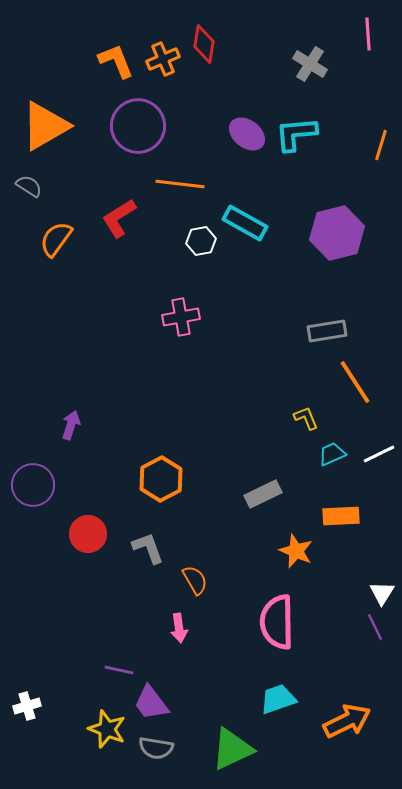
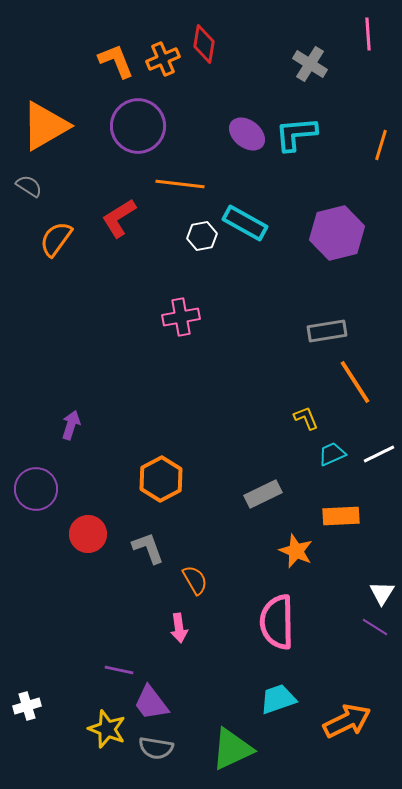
white hexagon at (201, 241): moved 1 px right, 5 px up
purple circle at (33, 485): moved 3 px right, 4 px down
purple line at (375, 627): rotated 32 degrees counterclockwise
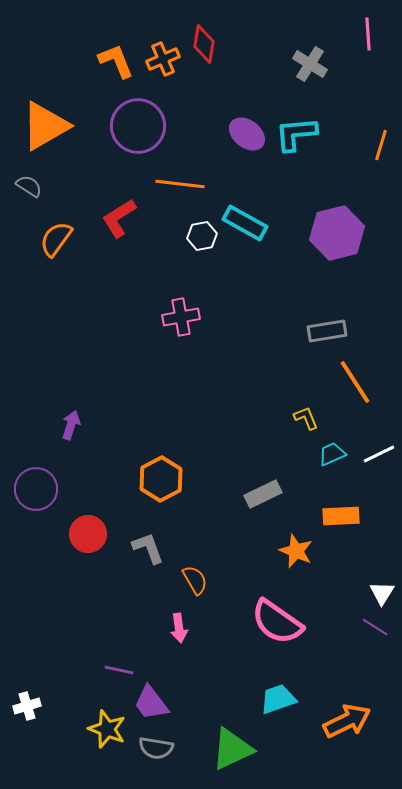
pink semicircle at (277, 622): rotated 54 degrees counterclockwise
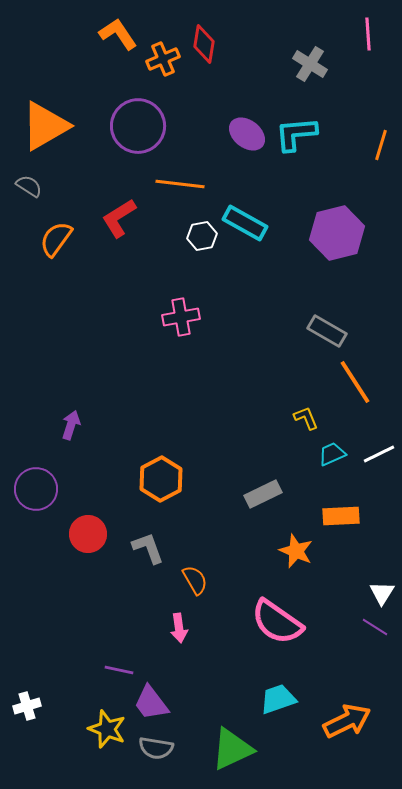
orange L-shape at (116, 61): moved 2 px right, 27 px up; rotated 12 degrees counterclockwise
gray rectangle at (327, 331): rotated 39 degrees clockwise
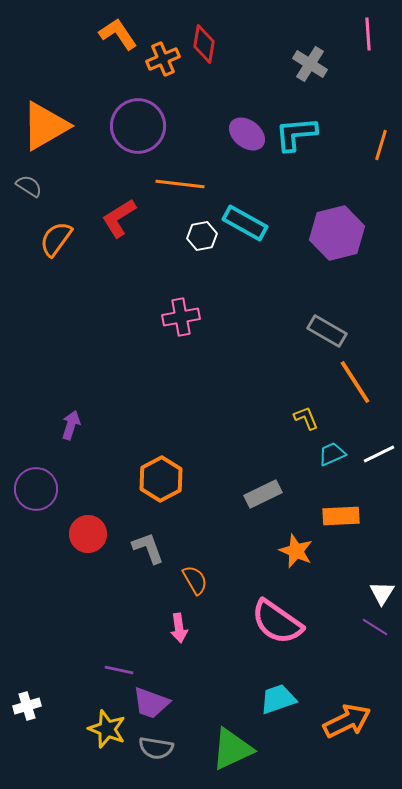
purple trapezoid at (151, 703): rotated 33 degrees counterclockwise
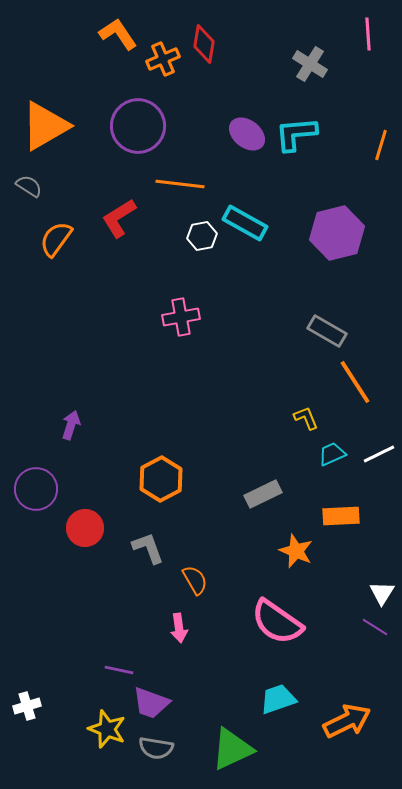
red circle at (88, 534): moved 3 px left, 6 px up
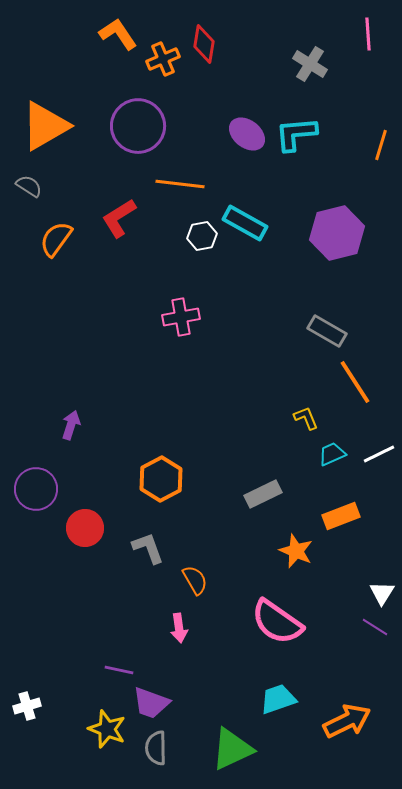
orange rectangle at (341, 516): rotated 18 degrees counterclockwise
gray semicircle at (156, 748): rotated 80 degrees clockwise
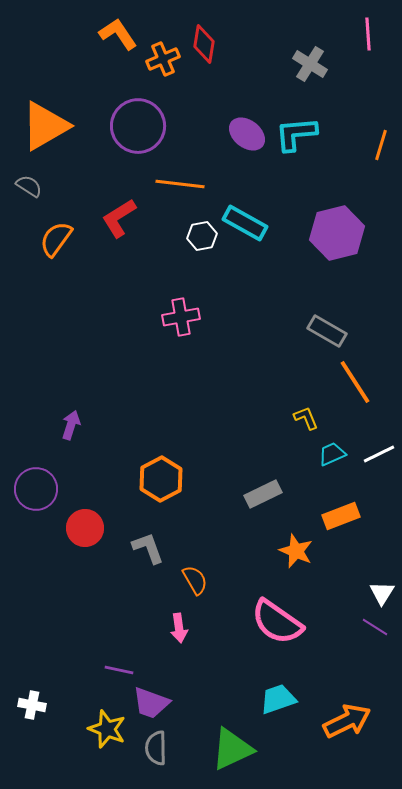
white cross at (27, 706): moved 5 px right, 1 px up; rotated 28 degrees clockwise
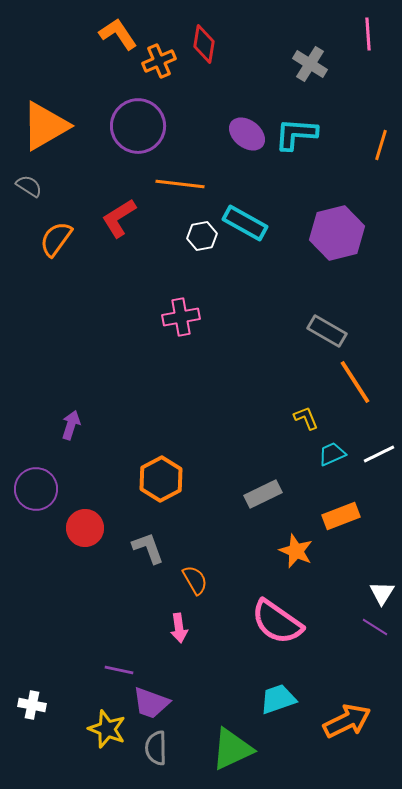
orange cross at (163, 59): moved 4 px left, 2 px down
cyan L-shape at (296, 134): rotated 9 degrees clockwise
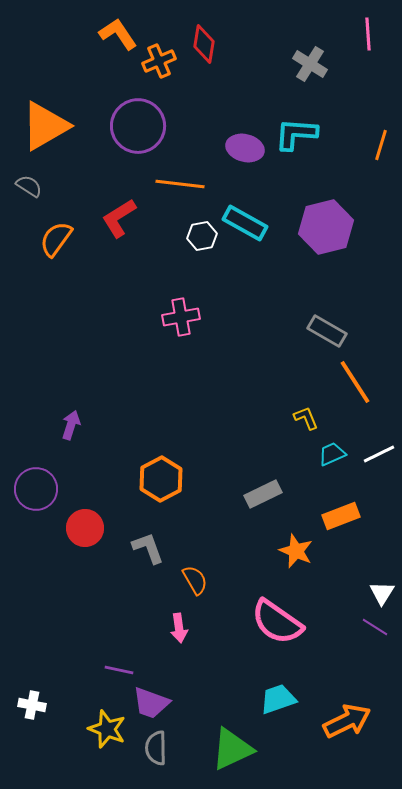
purple ellipse at (247, 134): moved 2 px left, 14 px down; rotated 24 degrees counterclockwise
purple hexagon at (337, 233): moved 11 px left, 6 px up
